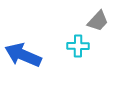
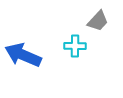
cyan cross: moved 3 px left
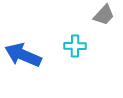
gray trapezoid: moved 6 px right, 6 px up
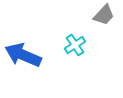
cyan cross: moved 1 px up; rotated 35 degrees counterclockwise
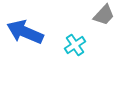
blue arrow: moved 2 px right, 23 px up
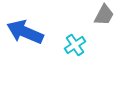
gray trapezoid: rotated 15 degrees counterclockwise
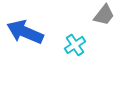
gray trapezoid: rotated 10 degrees clockwise
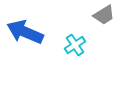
gray trapezoid: rotated 20 degrees clockwise
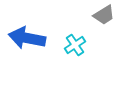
blue arrow: moved 2 px right, 6 px down; rotated 12 degrees counterclockwise
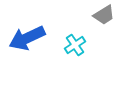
blue arrow: rotated 36 degrees counterclockwise
